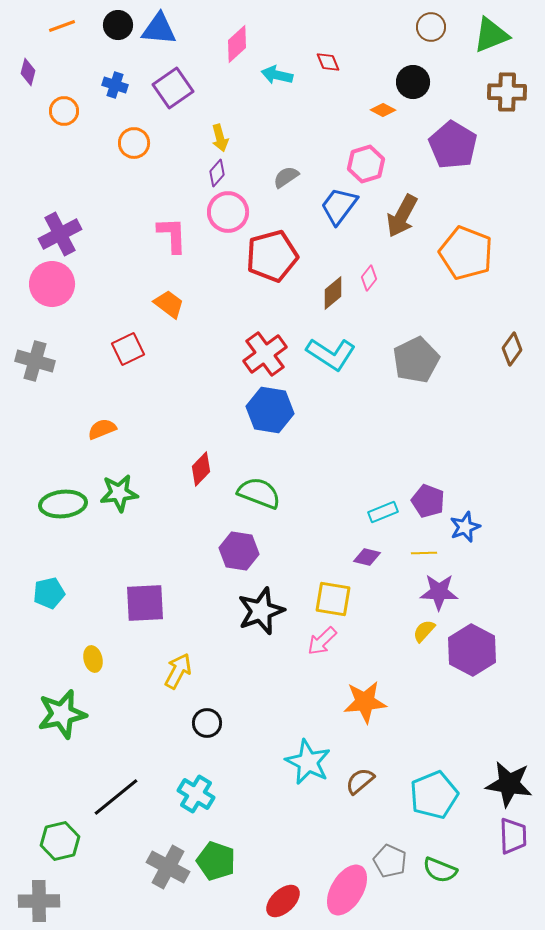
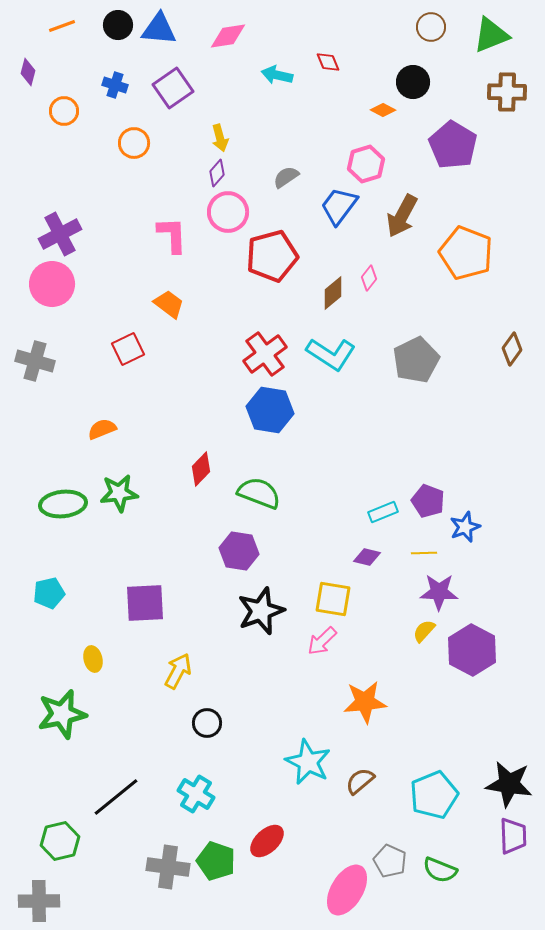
pink diamond at (237, 44): moved 9 px left, 8 px up; rotated 33 degrees clockwise
gray cross at (168, 867): rotated 21 degrees counterclockwise
red ellipse at (283, 901): moved 16 px left, 60 px up
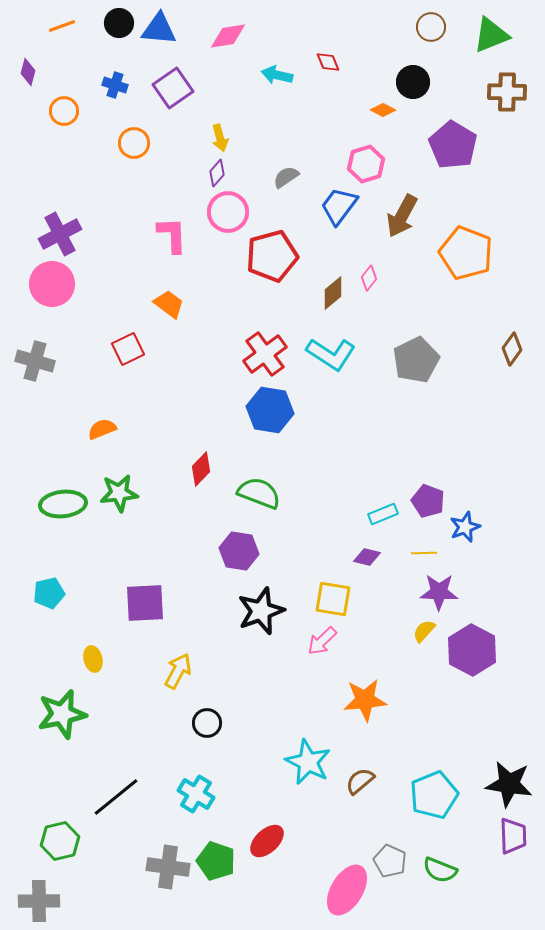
black circle at (118, 25): moved 1 px right, 2 px up
cyan rectangle at (383, 512): moved 2 px down
orange star at (365, 702): moved 2 px up
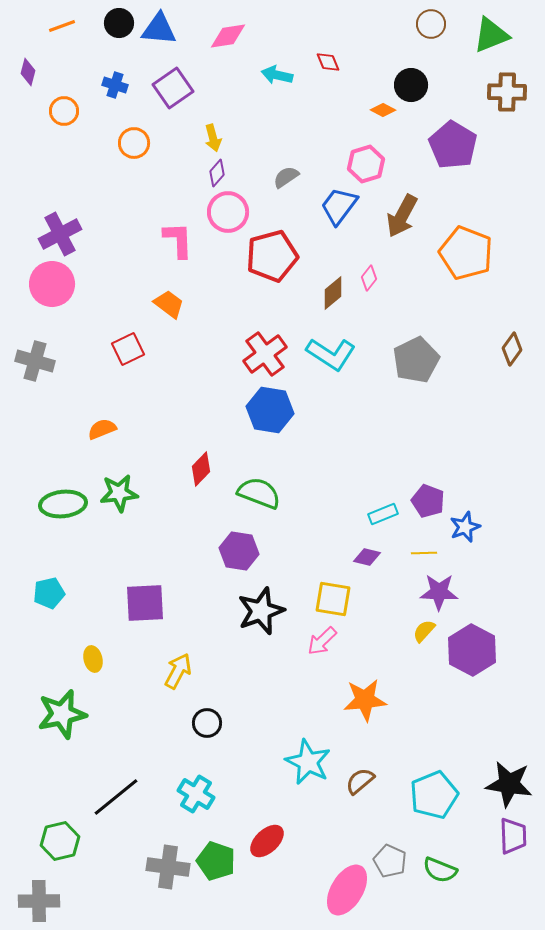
brown circle at (431, 27): moved 3 px up
black circle at (413, 82): moved 2 px left, 3 px down
yellow arrow at (220, 138): moved 7 px left
pink L-shape at (172, 235): moved 6 px right, 5 px down
